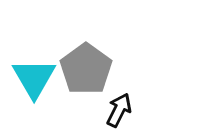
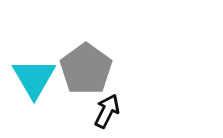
black arrow: moved 12 px left, 1 px down
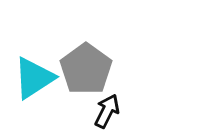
cyan triangle: rotated 27 degrees clockwise
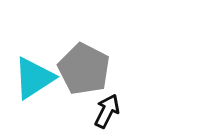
gray pentagon: moved 2 px left; rotated 9 degrees counterclockwise
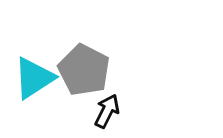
gray pentagon: moved 1 px down
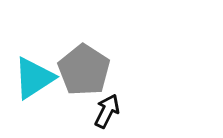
gray pentagon: rotated 6 degrees clockwise
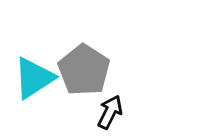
black arrow: moved 3 px right, 1 px down
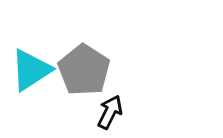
cyan triangle: moved 3 px left, 8 px up
